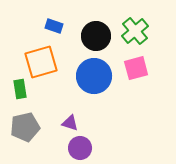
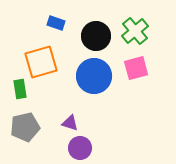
blue rectangle: moved 2 px right, 3 px up
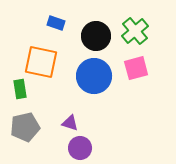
orange square: rotated 28 degrees clockwise
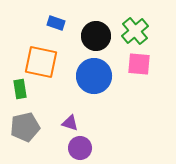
pink square: moved 3 px right, 4 px up; rotated 20 degrees clockwise
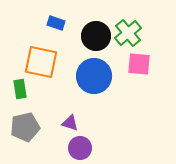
green cross: moved 7 px left, 2 px down
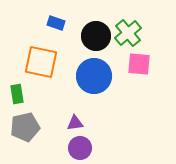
green rectangle: moved 3 px left, 5 px down
purple triangle: moved 5 px right; rotated 24 degrees counterclockwise
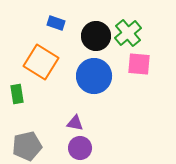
orange square: rotated 20 degrees clockwise
purple triangle: rotated 18 degrees clockwise
gray pentagon: moved 2 px right, 19 px down
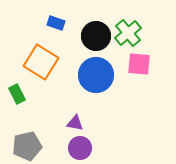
blue circle: moved 2 px right, 1 px up
green rectangle: rotated 18 degrees counterclockwise
